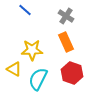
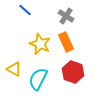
yellow star: moved 8 px right, 6 px up; rotated 25 degrees clockwise
red hexagon: moved 1 px right, 1 px up
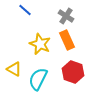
orange rectangle: moved 1 px right, 2 px up
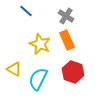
blue line: moved 1 px right, 1 px down
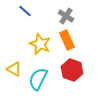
blue line: moved 1 px left
red hexagon: moved 1 px left, 2 px up
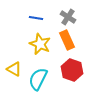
blue line: moved 11 px right, 7 px down; rotated 32 degrees counterclockwise
gray cross: moved 2 px right, 1 px down
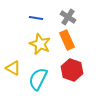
yellow triangle: moved 1 px left, 1 px up
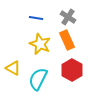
red hexagon: rotated 10 degrees clockwise
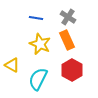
yellow triangle: moved 1 px left, 3 px up
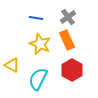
gray cross: rotated 21 degrees clockwise
